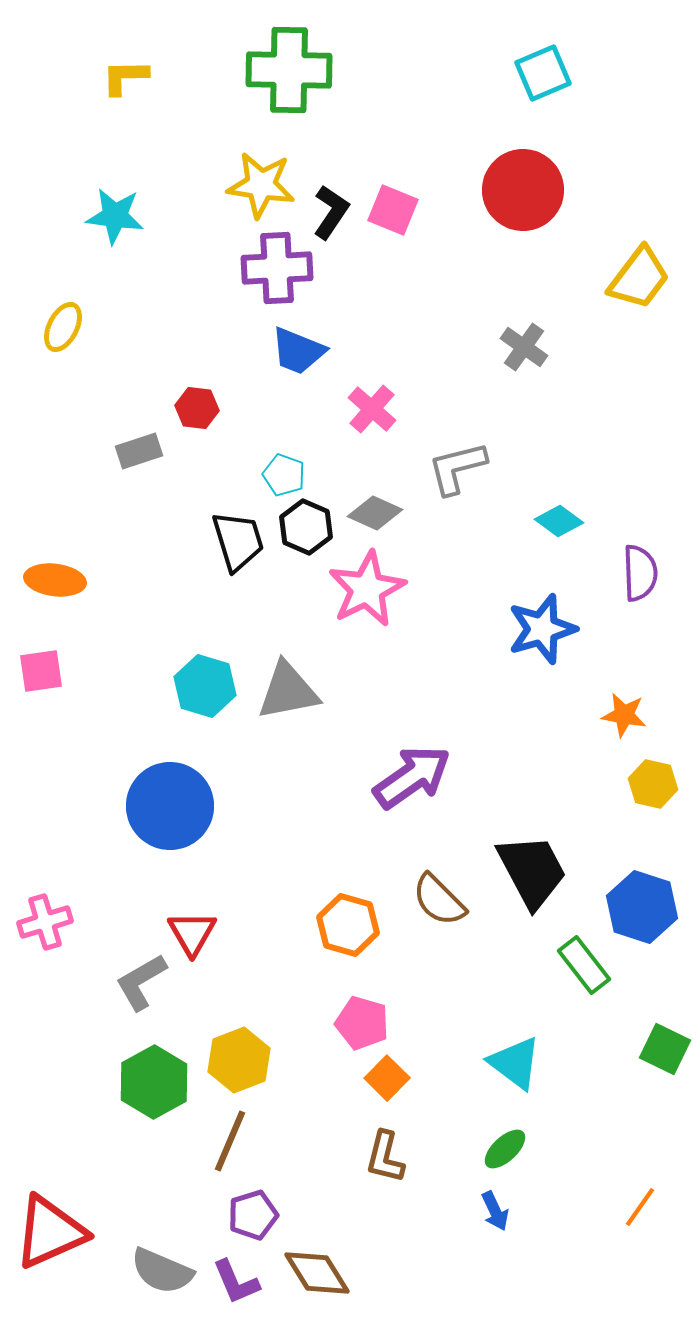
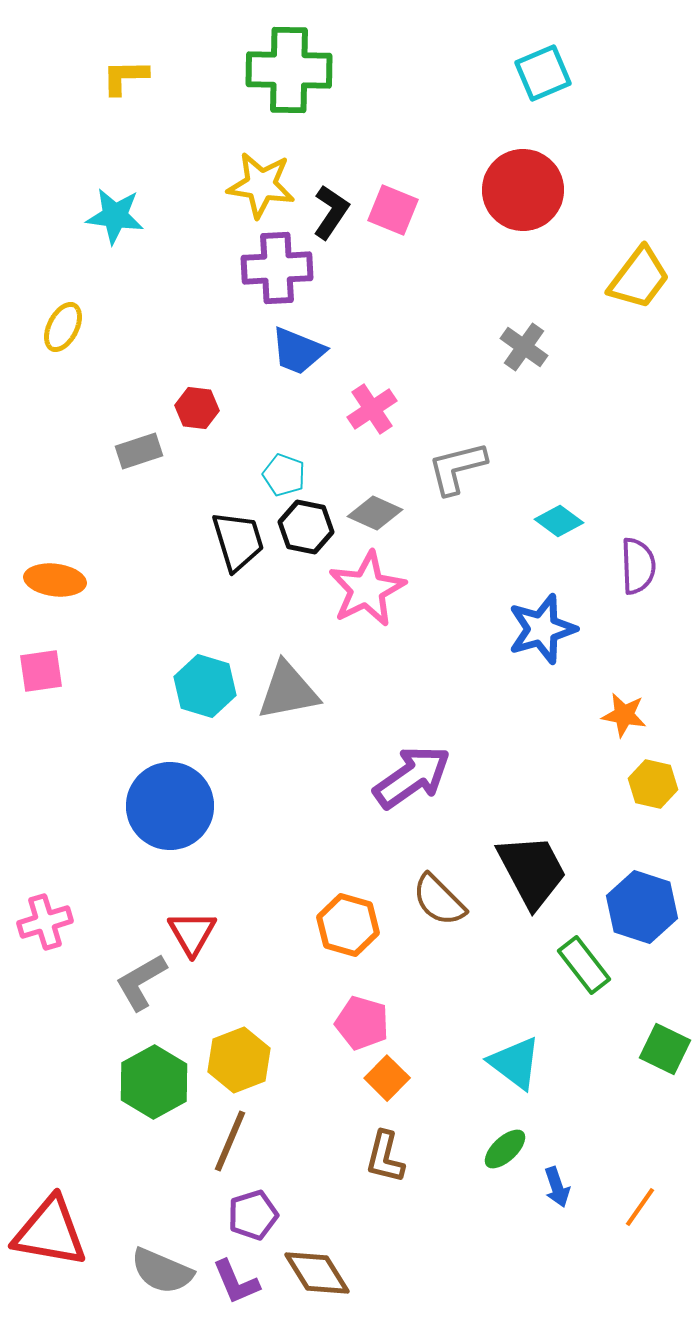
pink cross at (372, 409): rotated 15 degrees clockwise
black hexagon at (306, 527): rotated 12 degrees counterclockwise
purple semicircle at (640, 573): moved 2 px left, 7 px up
blue arrow at (495, 1211): moved 62 px right, 24 px up; rotated 6 degrees clockwise
red triangle at (50, 1232): rotated 34 degrees clockwise
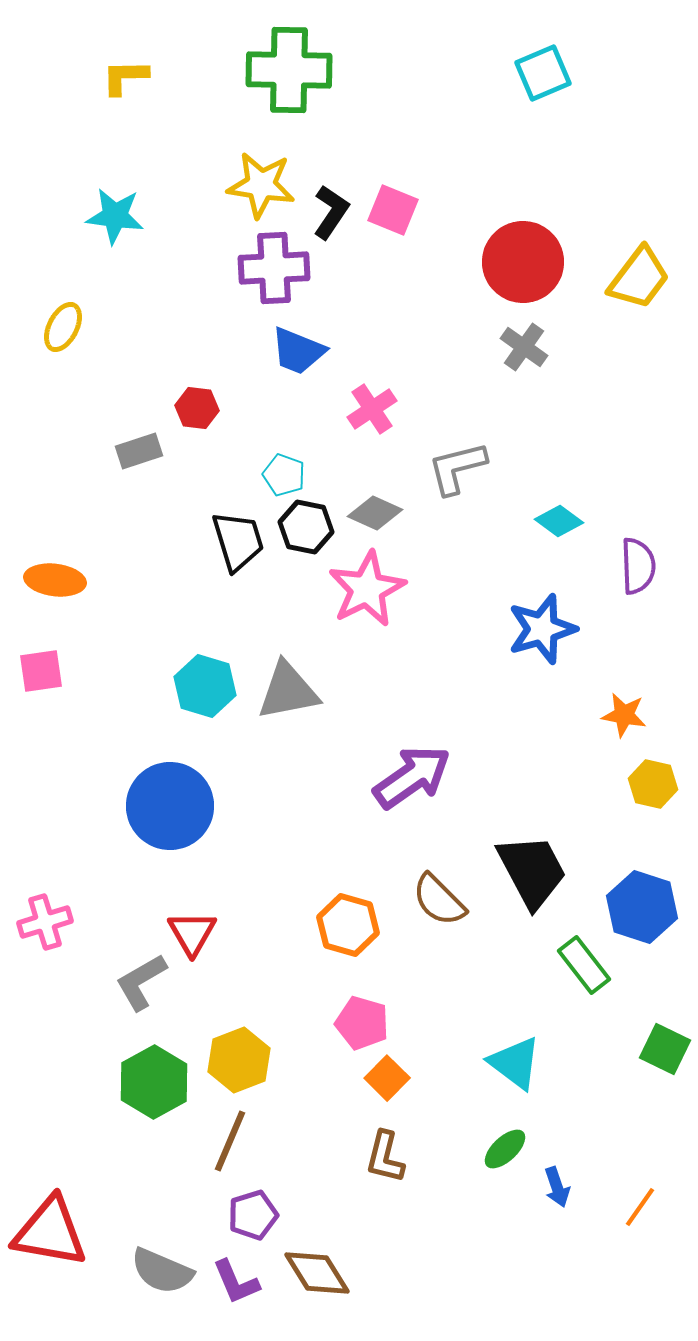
red circle at (523, 190): moved 72 px down
purple cross at (277, 268): moved 3 px left
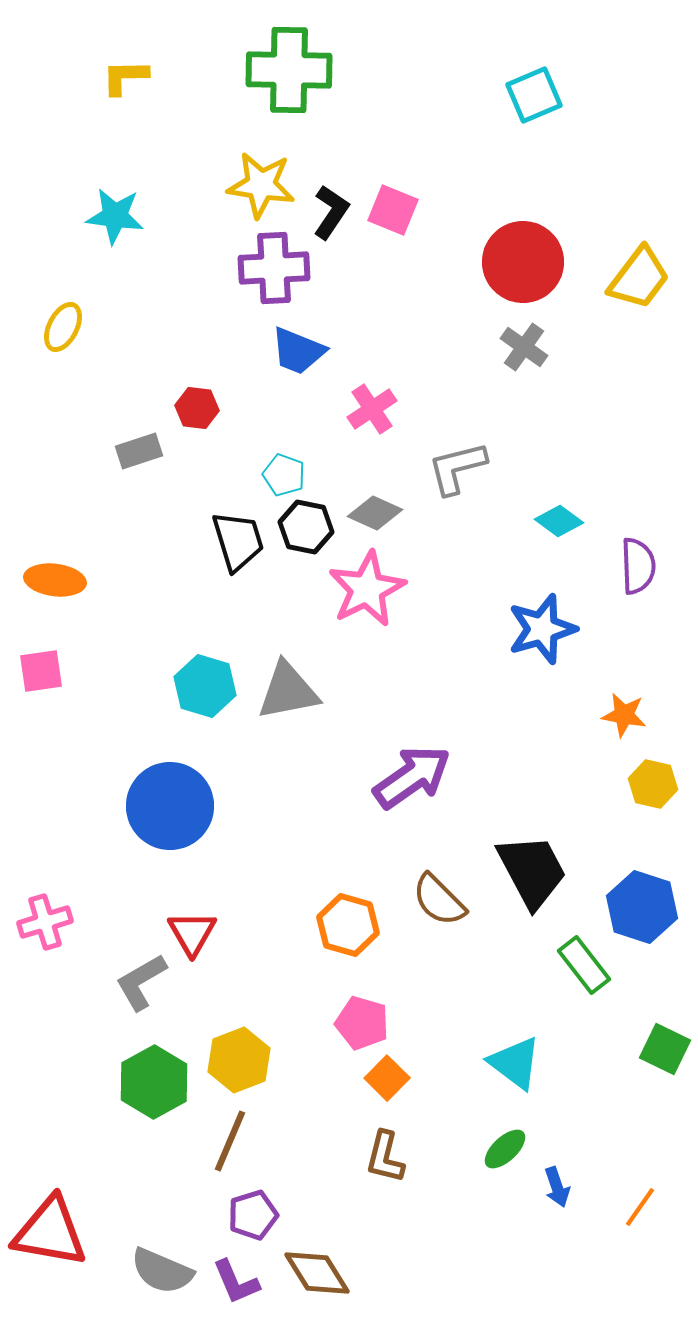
cyan square at (543, 73): moved 9 px left, 22 px down
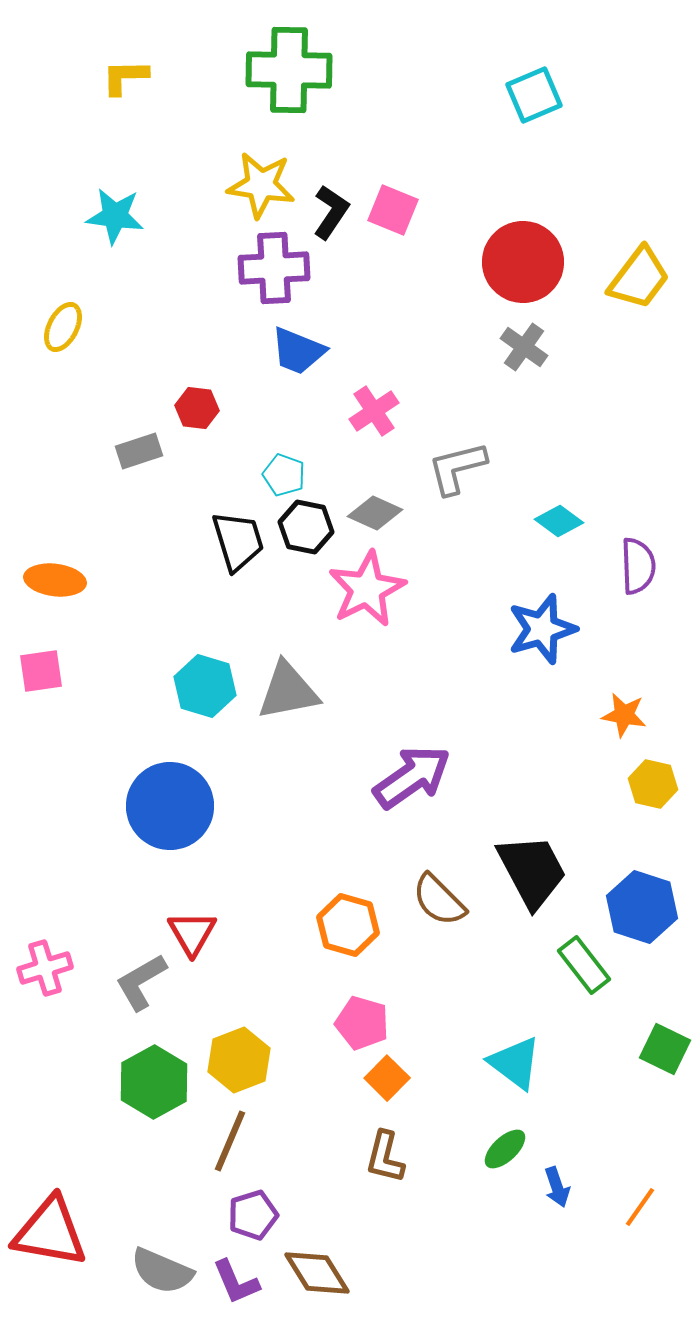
pink cross at (372, 409): moved 2 px right, 2 px down
pink cross at (45, 922): moved 46 px down
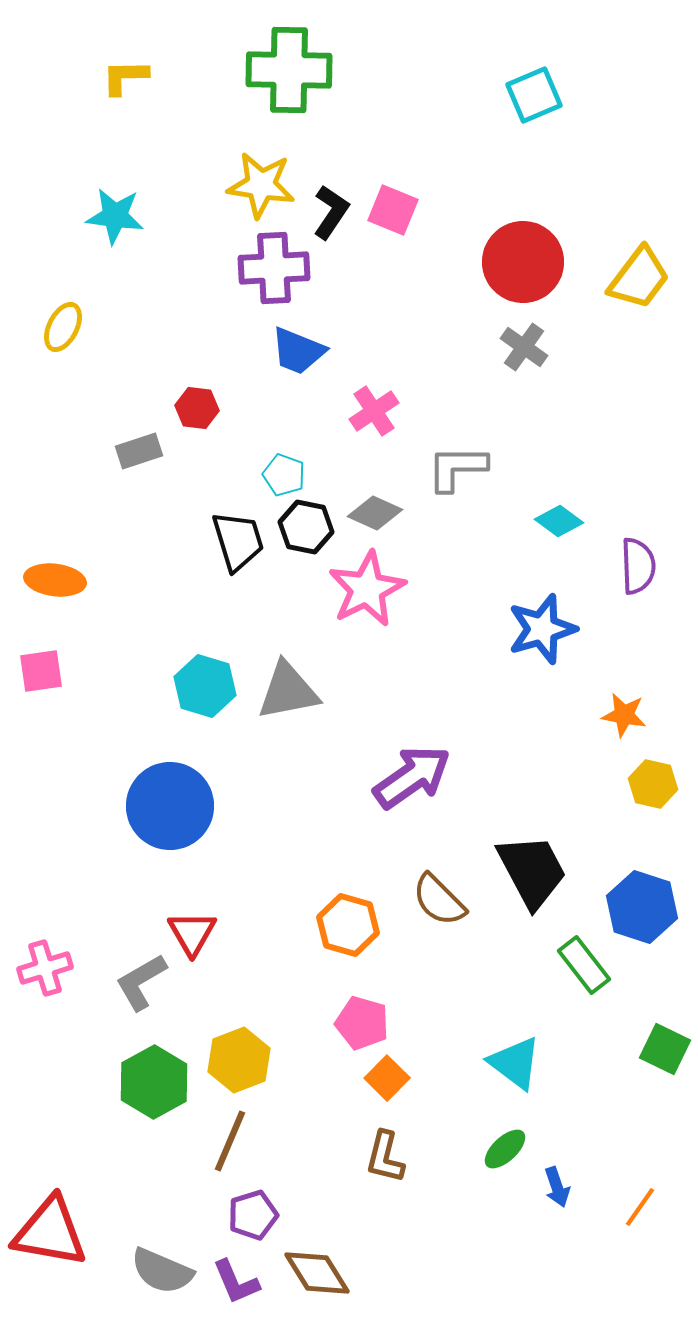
gray L-shape at (457, 468): rotated 14 degrees clockwise
